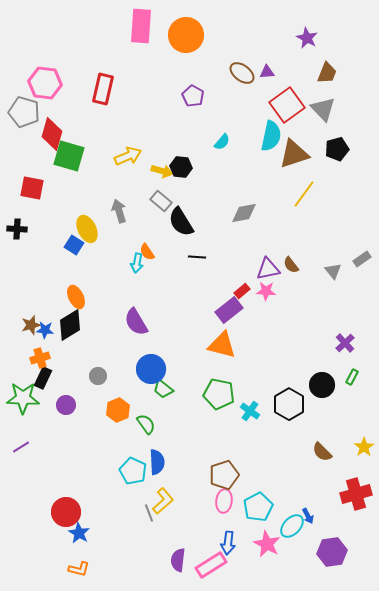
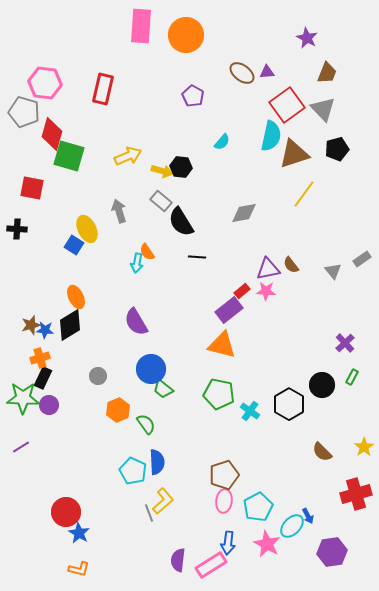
purple circle at (66, 405): moved 17 px left
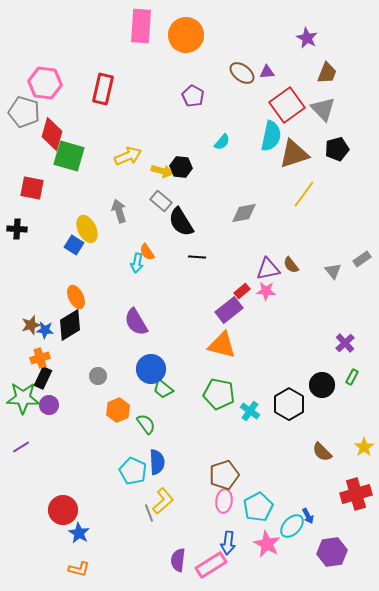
red circle at (66, 512): moved 3 px left, 2 px up
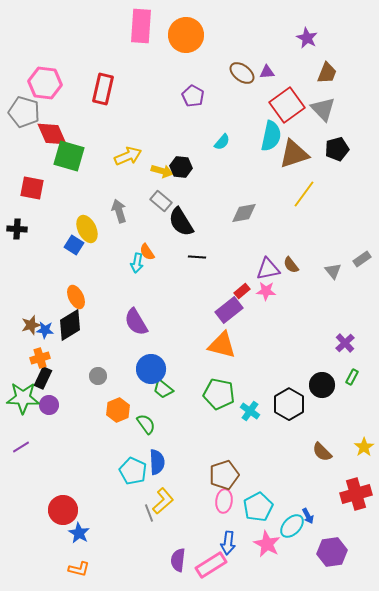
red diamond at (52, 134): rotated 40 degrees counterclockwise
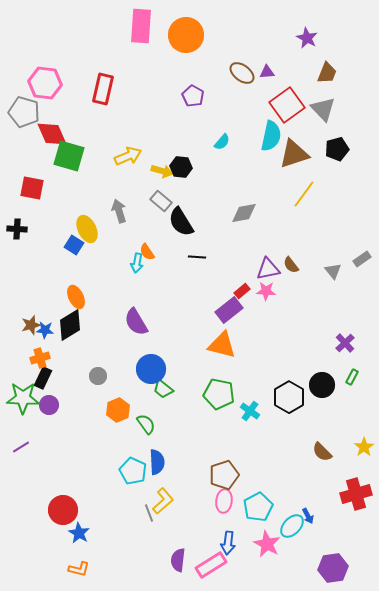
black hexagon at (289, 404): moved 7 px up
purple hexagon at (332, 552): moved 1 px right, 16 px down
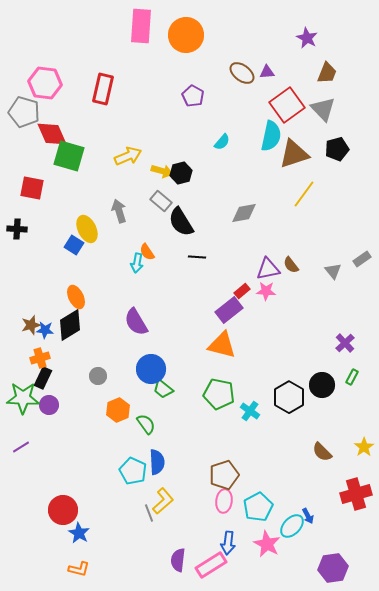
black hexagon at (181, 167): moved 6 px down; rotated 20 degrees counterclockwise
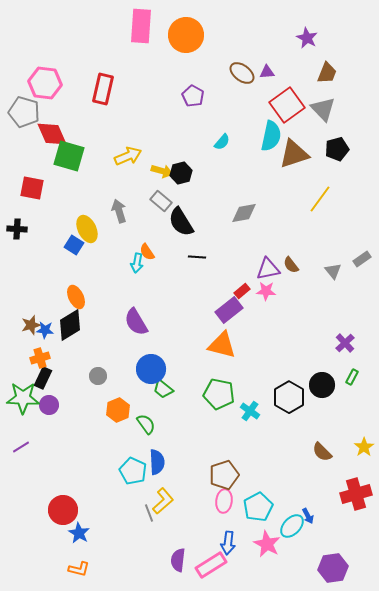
yellow line at (304, 194): moved 16 px right, 5 px down
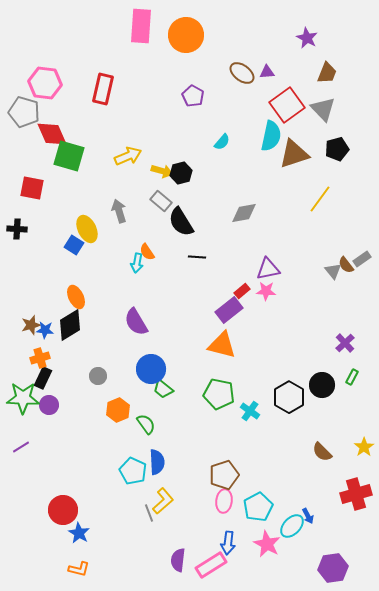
brown semicircle at (291, 265): moved 55 px right
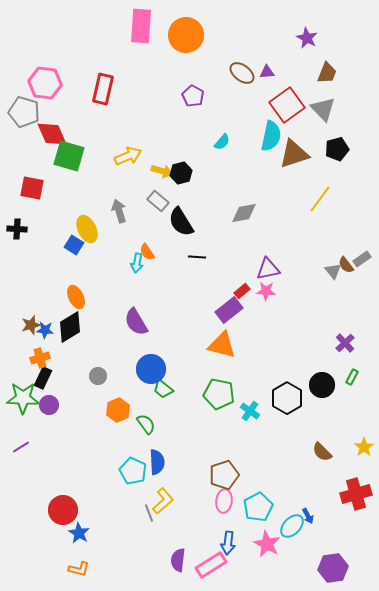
gray rectangle at (161, 201): moved 3 px left
black diamond at (70, 325): moved 2 px down
black hexagon at (289, 397): moved 2 px left, 1 px down
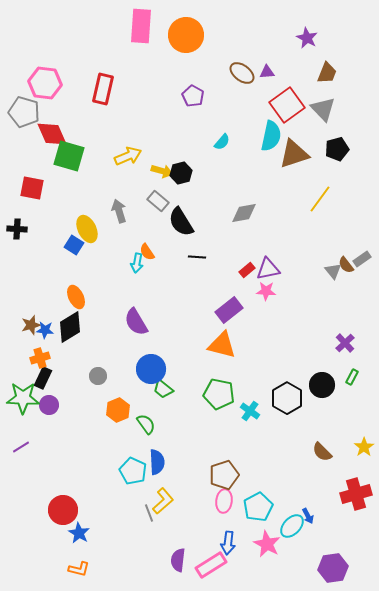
red rectangle at (242, 291): moved 5 px right, 21 px up
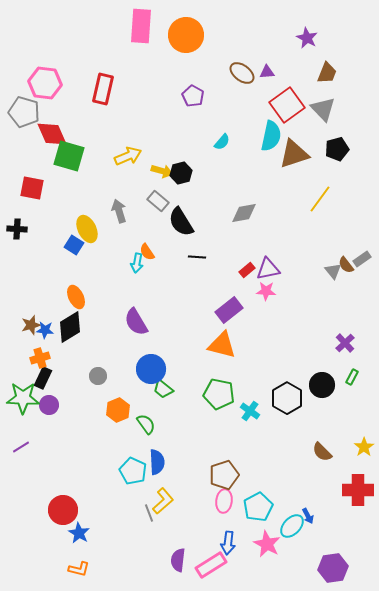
red cross at (356, 494): moved 2 px right, 4 px up; rotated 16 degrees clockwise
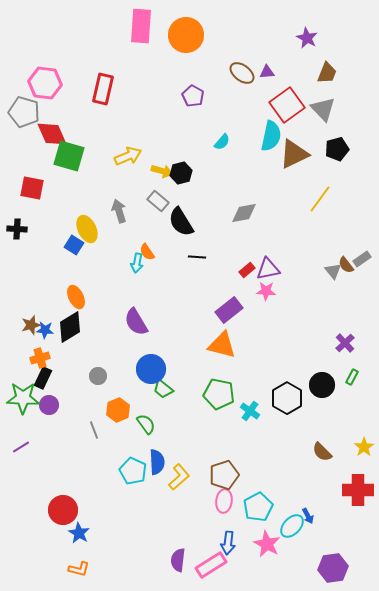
brown triangle at (294, 154): rotated 8 degrees counterclockwise
yellow L-shape at (163, 501): moved 16 px right, 24 px up
gray line at (149, 513): moved 55 px left, 83 px up
